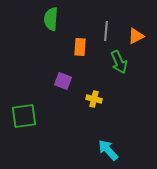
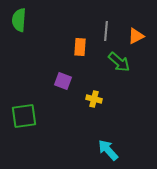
green semicircle: moved 32 px left, 1 px down
green arrow: rotated 25 degrees counterclockwise
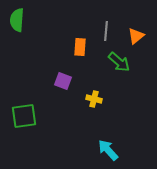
green semicircle: moved 2 px left
orange triangle: rotated 12 degrees counterclockwise
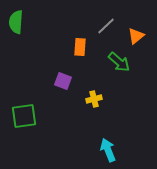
green semicircle: moved 1 px left, 2 px down
gray line: moved 5 px up; rotated 42 degrees clockwise
yellow cross: rotated 28 degrees counterclockwise
cyan arrow: rotated 20 degrees clockwise
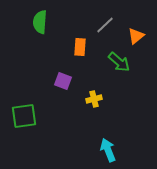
green semicircle: moved 24 px right
gray line: moved 1 px left, 1 px up
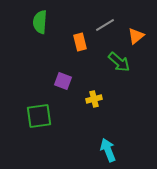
gray line: rotated 12 degrees clockwise
orange rectangle: moved 5 px up; rotated 18 degrees counterclockwise
green square: moved 15 px right
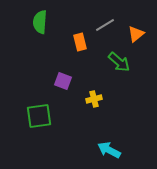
orange triangle: moved 2 px up
cyan arrow: moved 1 px right; rotated 40 degrees counterclockwise
